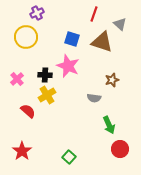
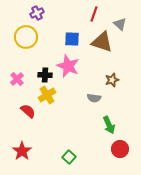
blue square: rotated 14 degrees counterclockwise
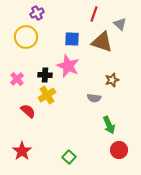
red circle: moved 1 px left, 1 px down
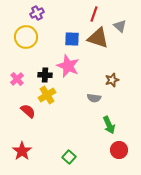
gray triangle: moved 2 px down
brown triangle: moved 4 px left, 4 px up
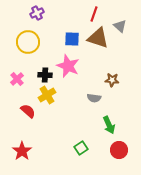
yellow circle: moved 2 px right, 5 px down
brown star: rotated 24 degrees clockwise
green square: moved 12 px right, 9 px up; rotated 16 degrees clockwise
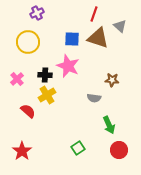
green square: moved 3 px left
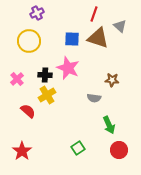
yellow circle: moved 1 px right, 1 px up
pink star: moved 2 px down
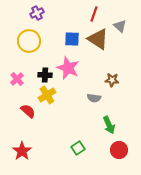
brown triangle: moved 1 px down; rotated 15 degrees clockwise
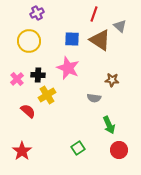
brown triangle: moved 2 px right, 1 px down
black cross: moved 7 px left
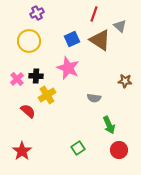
blue square: rotated 28 degrees counterclockwise
black cross: moved 2 px left, 1 px down
brown star: moved 13 px right, 1 px down
